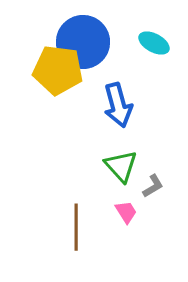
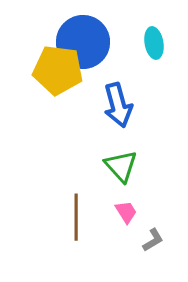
cyan ellipse: rotated 52 degrees clockwise
gray L-shape: moved 54 px down
brown line: moved 10 px up
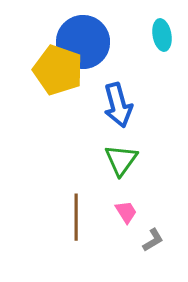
cyan ellipse: moved 8 px right, 8 px up
yellow pentagon: rotated 12 degrees clockwise
green triangle: moved 6 px up; rotated 18 degrees clockwise
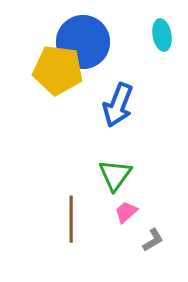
yellow pentagon: rotated 12 degrees counterclockwise
blue arrow: rotated 36 degrees clockwise
green triangle: moved 6 px left, 15 px down
pink trapezoid: rotated 100 degrees counterclockwise
brown line: moved 5 px left, 2 px down
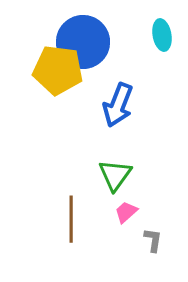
gray L-shape: rotated 50 degrees counterclockwise
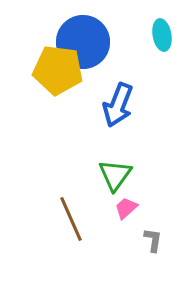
pink trapezoid: moved 4 px up
brown line: rotated 24 degrees counterclockwise
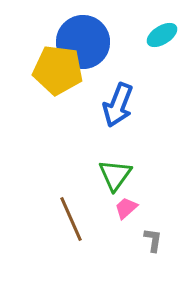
cyan ellipse: rotated 68 degrees clockwise
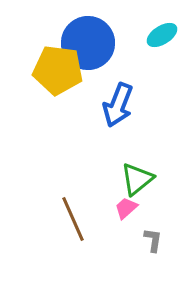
blue circle: moved 5 px right, 1 px down
green triangle: moved 22 px right, 4 px down; rotated 15 degrees clockwise
brown line: moved 2 px right
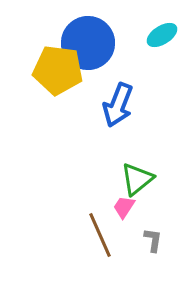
pink trapezoid: moved 2 px left, 1 px up; rotated 15 degrees counterclockwise
brown line: moved 27 px right, 16 px down
